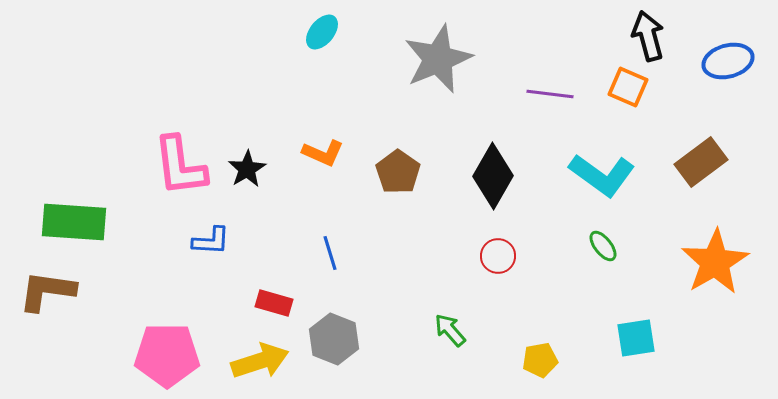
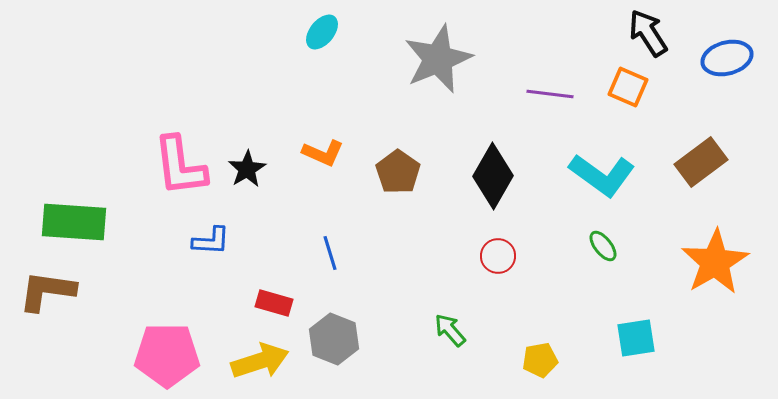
black arrow: moved 3 px up; rotated 18 degrees counterclockwise
blue ellipse: moved 1 px left, 3 px up
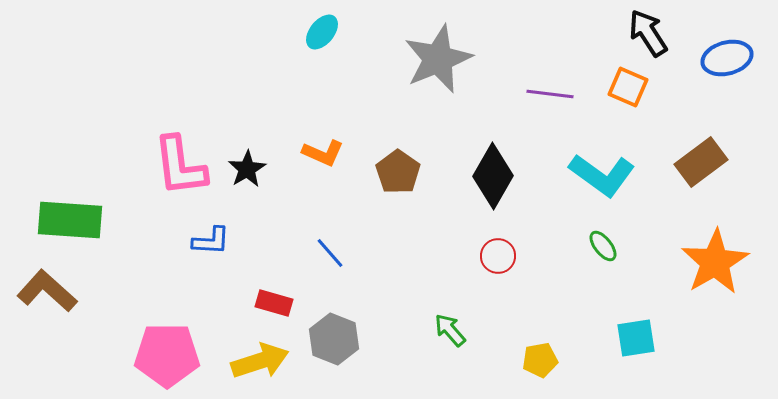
green rectangle: moved 4 px left, 2 px up
blue line: rotated 24 degrees counterclockwise
brown L-shape: rotated 34 degrees clockwise
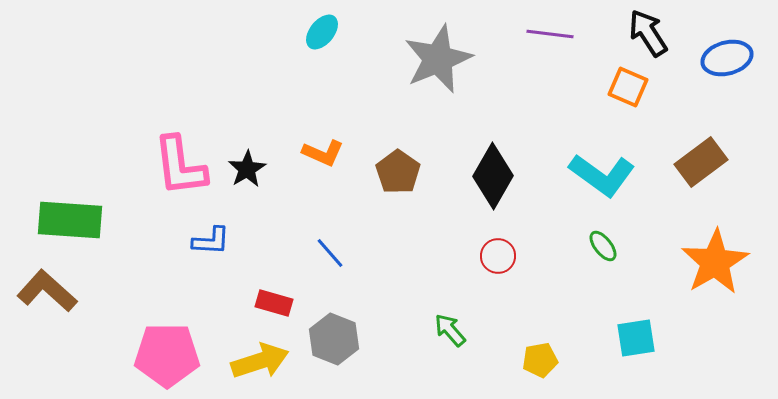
purple line: moved 60 px up
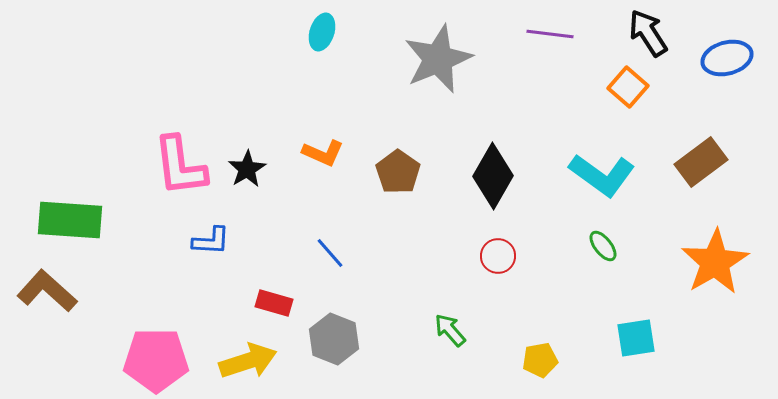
cyan ellipse: rotated 21 degrees counterclockwise
orange square: rotated 18 degrees clockwise
pink pentagon: moved 11 px left, 5 px down
yellow arrow: moved 12 px left
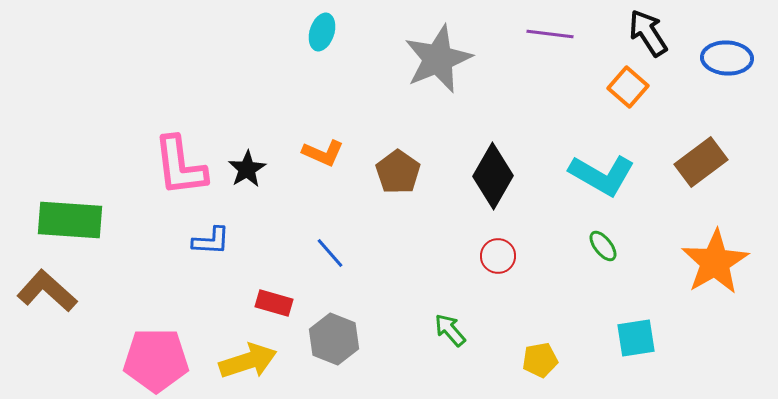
blue ellipse: rotated 18 degrees clockwise
cyan L-shape: rotated 6 degrees counterclockwise
